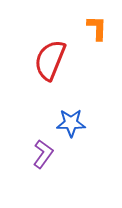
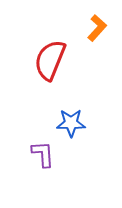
orange L-shape: rotated 40 degrees clockwise
purple L-shape: rotated 40 degrees counterclockwise
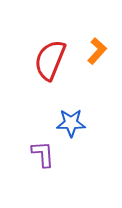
orange L-shape: moved 23 px down
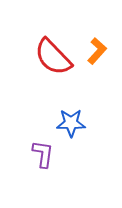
red semicircle: moved 3 px right, 3 px up; rotated 66 degrees counterclockwise
purple L-shape: rotated 12 degrees clockwise
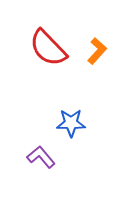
red semicircle: moved 5 px left, 9 px up
purple L-shape: moved 2 px left, 3 px down; rotated 48 degrees counterclockwise
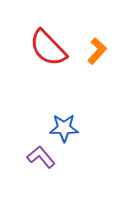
blue star: moved 7 px left, 5 px down
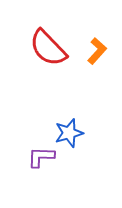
blue star: moved 5 px right, 5 px down; rotated 16 degrees counterclockwise
purple L-shape: rotated 48 degrees counterclockwise
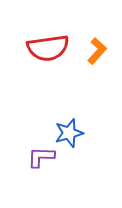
red semicircle: rotated 54 degrees counterclockwise
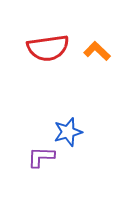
orange L-shape: rotated 88 degrees counterclockwise
blue star: moved 1 px left, 1 px up
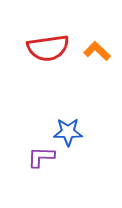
blue star: rotated 16 degrees clockwise
